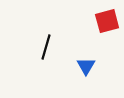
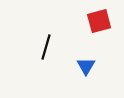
red square: moved 8 px left
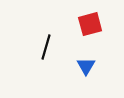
red square: moved 9 px left, 3 px down
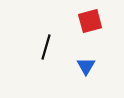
red square: moved 3 px up
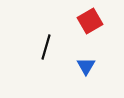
red square: rotated 15 degrees counterclockwise
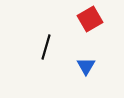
red square: moved 2 px up
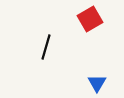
blue triangle: moved 11 px right, 17 px down
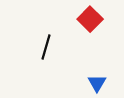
red square: rotated 15 degrees counterclockwise
